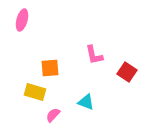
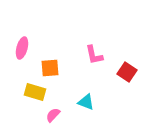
pink ellipse: moved 28 px down
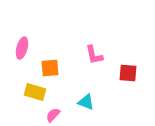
red square: moved 1 px right, 1 px down; rotated 30 degrees counterclockwise
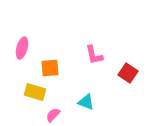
red square: rotated 30 degrees clockwise
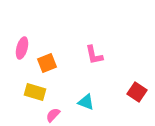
orange square: moved 3 px left, 5 px up; rotated 18 degrees counterclockwise
red square: moved 9 px right, 19 px down
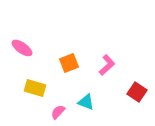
pink ellipse: rotated 70 degrees counterclockwise
pink L-shape: moved 13 px right, 10 px down; rotated 120 degrees counterclockwise
orange square: moved 22 px right
yellow rectangle: moved 4 px up
pink semicircle: moved 5 px right, 3 px up
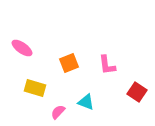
pink L-shape: rotated 125 degrees clockwise
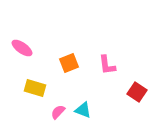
cyan triangle: moved 3 px left, 8 px down
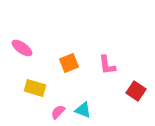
red square: moved 1 px left, 1 px up
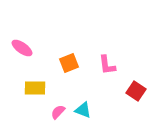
yellow rectangle: rotated 15 degrees counterclockwise
